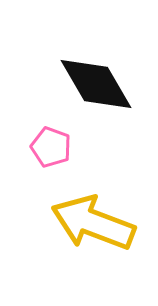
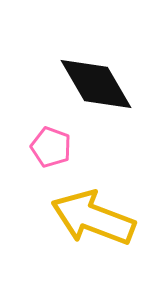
yellow arrow: moved 5 px up
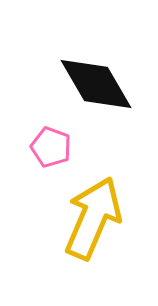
yellow arrow: rotated 92 degrees clockwise
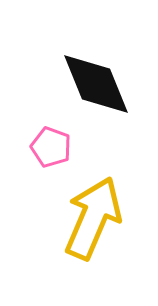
black diamond: rotated 8 degrees clockwise
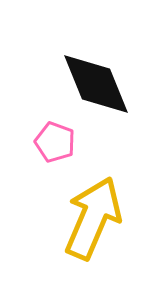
pink pentagon: moved 4 px right, 5 px up
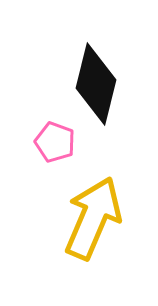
black diamond: rotated 36 degrees clockwise
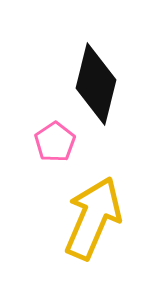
pink pentagon: rotated 18 degrees clockwise
